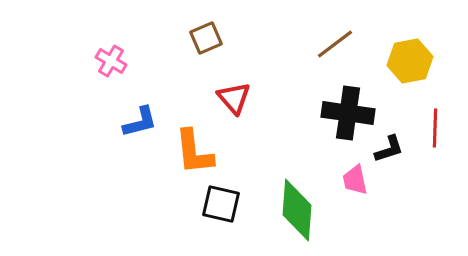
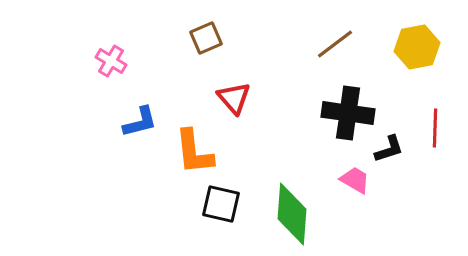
yellow hexagon: moved 7 px right, 14 px up
pink trapezoid: rotated 132 degrees clockwise
green diamond: moved 5 px left, 4 px down
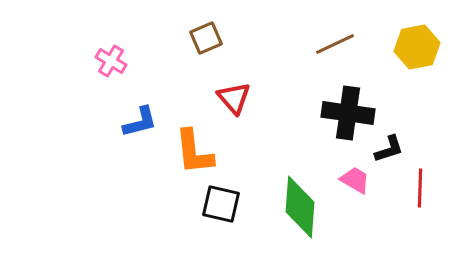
brown line: rotated 12 degrees clockwise
red line: moved 15 px left, 60 px down
green diamond: moved 8 px right, 7 px up
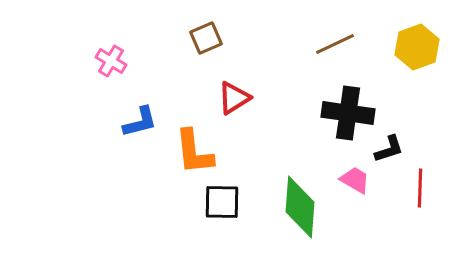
yellow hexagon: rotated 9 degrees counterclockwise
red triangle: rotated 39 degrees clockwise
black square: moved 1 px right, 2 px up; rotated 12 degrees counterclockwise
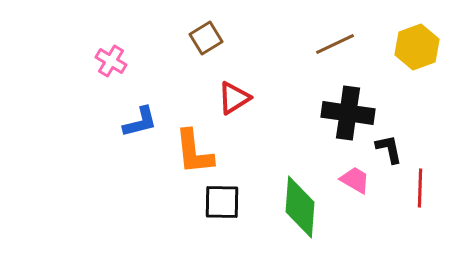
brown square: rotated 8 degrees counterclockwise
black L-shape: rotated 84 degrees counterclockwise
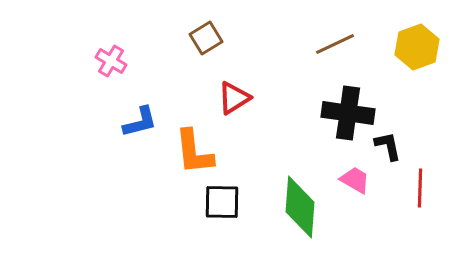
black L-shape: moved 1 px left, 3 px up
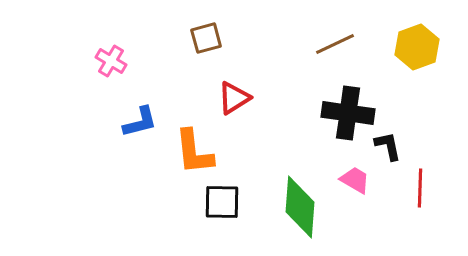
brown square: rotated 16 degrees clockwise
